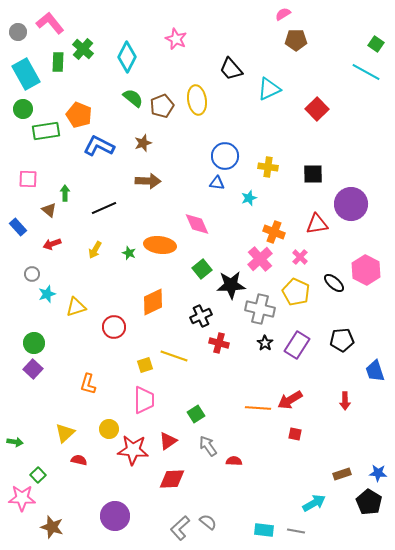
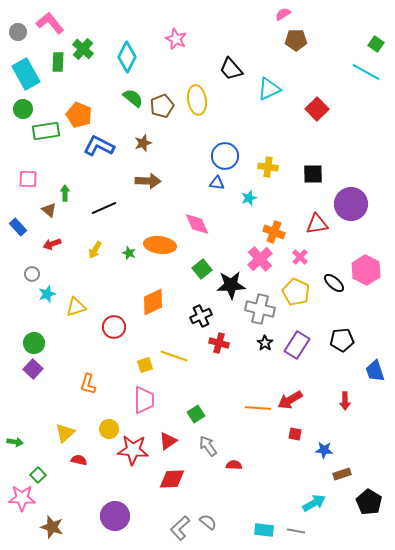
red semicircle at (234, 461): moved 4 px down
blue star at (378, 473): moved 54 px left, 23 px up
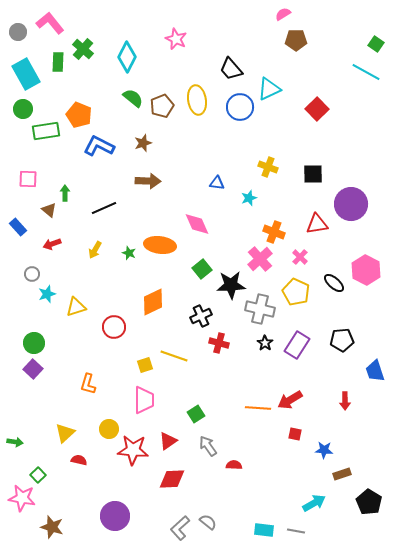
blue circle at (225, 156): moved 15 px right, 49 px up
yellow cross at (268, 167): rotated 12 degrees clockwise
pink star at (22, 498): rotated 8 degrees clockwise
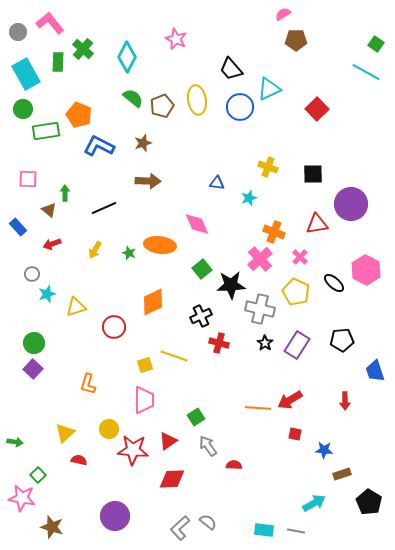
green square at (196, 414): moved 3 px down
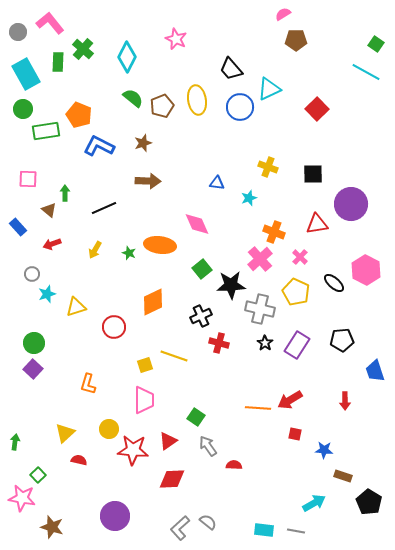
green square at (196, 417): rotated 24 degrees counterclockwise
green arrow at (15, 442): rotated 91 degrees counterclockwise
brown rectangle at (342, 474): moved 1 px right, 2 px down; rotated 36 degrees clockwise
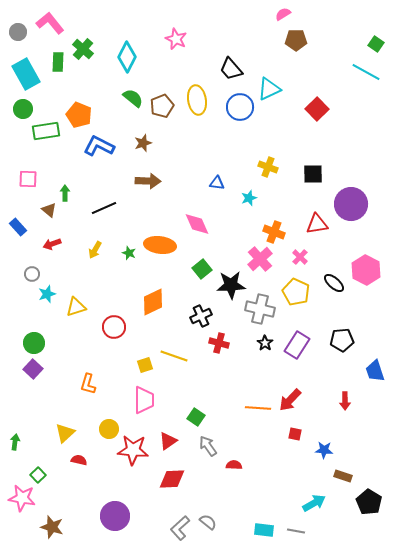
red arrow at (290, 400): rotated 15 degrees counterclockwise
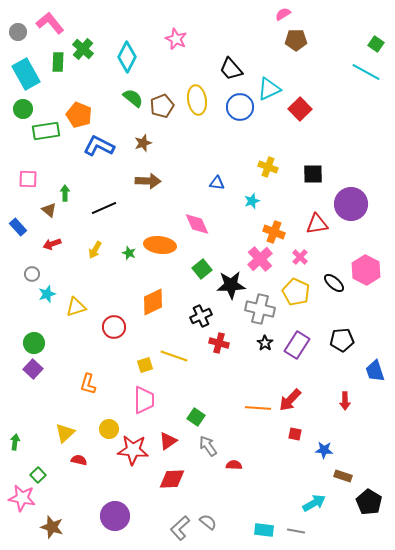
red square at (317, 109): moved 17 px left
cyan star at (249, 198): moved 3 px right, 3 px down
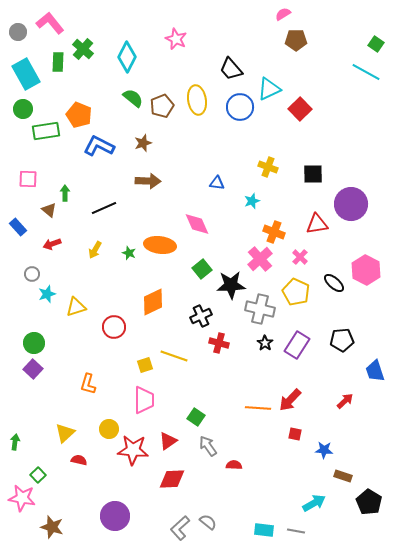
red arrow at (345, 401): rotated 132 degrees counterclockwise
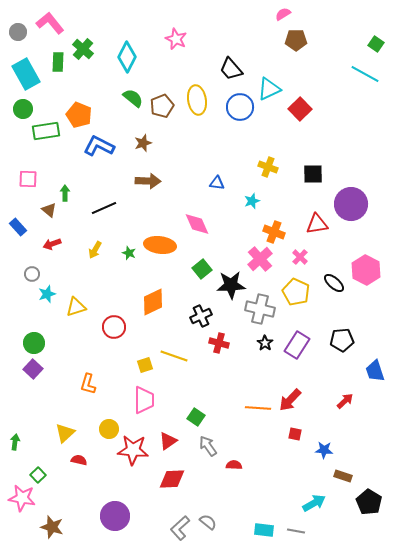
cyan line at (366, 72): moved 1 px left, 2 px down
